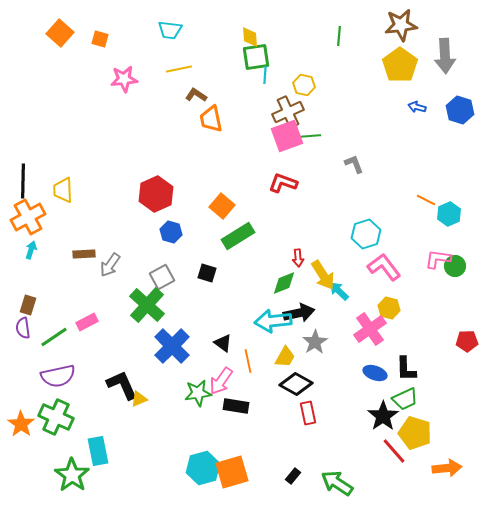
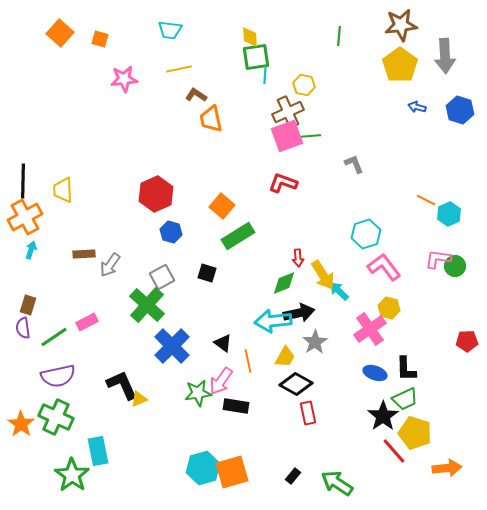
orange cross at (28, 217): moved 3 px left
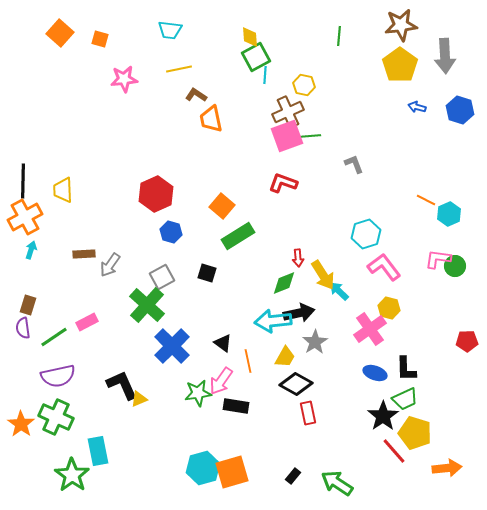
green square at (256, 57): rotated 20 degrees counterclockwise
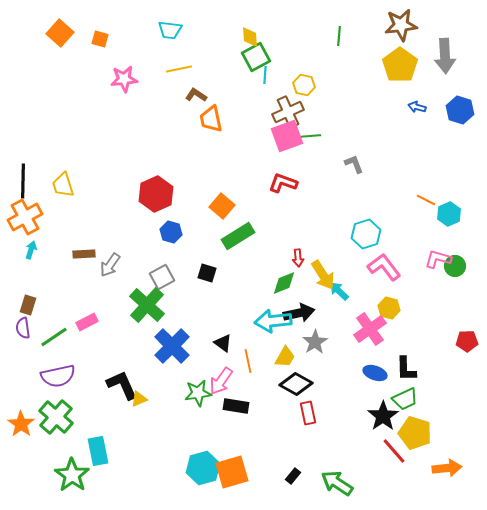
yellow trapezoid at (63, 190): moved 5 px up; rotated 16 degrees counterclockwise
pink L-shape at (438, 259): rotated 8 degrees clockwise
green cross at (56, 417): rotated 16 degrees clockwise
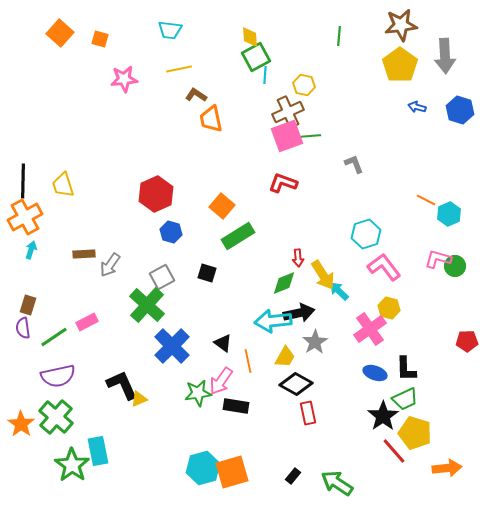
green star at (72, 475): moved 10 px up
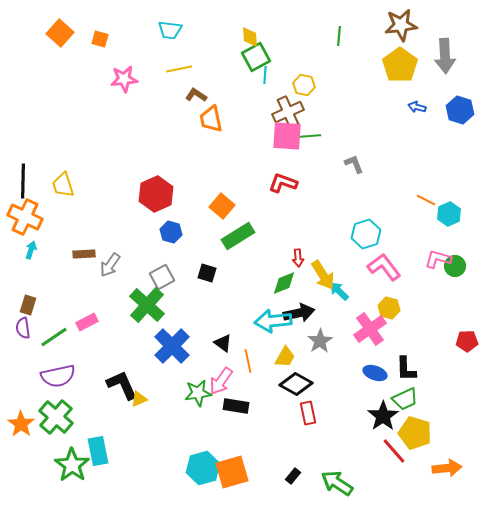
pink square at (287, 136): rotated 24 degrees clockwise
orange cross at (25, 217): rotated 36 degrees counterclockwise
gray star at (315, 342): moved 5 px right, 1 px up
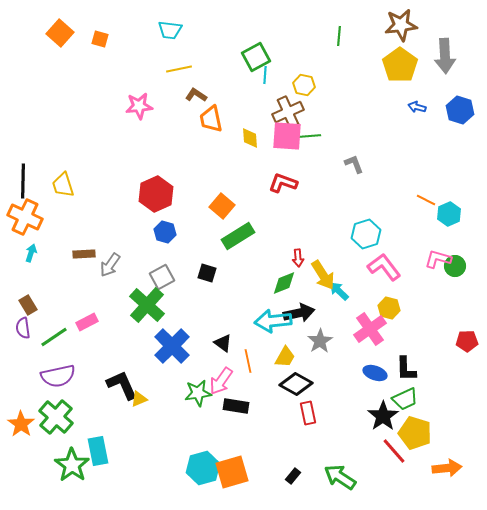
yellow diamond at (250, 37): moved 101 px down
pink star at (124, 79): moved 15 px right, 27 px down
blue hexagon at (171, 232): moved 6 px left
cyan arrow at (31, 250): moved 3 px down
brown rectangle at (28, 305): rotated 48 degrees counterclockwise
green arrow at (337, 483): moved 3 px right, 6 px up
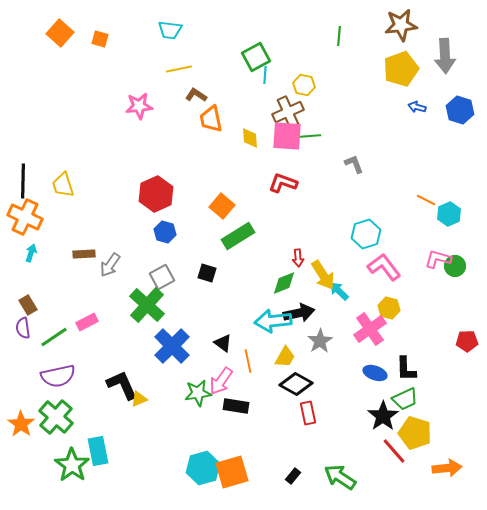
yellow pentagon at (400, 65): moved 1 px right, 4 px down; rotated 16 degrees clockwise
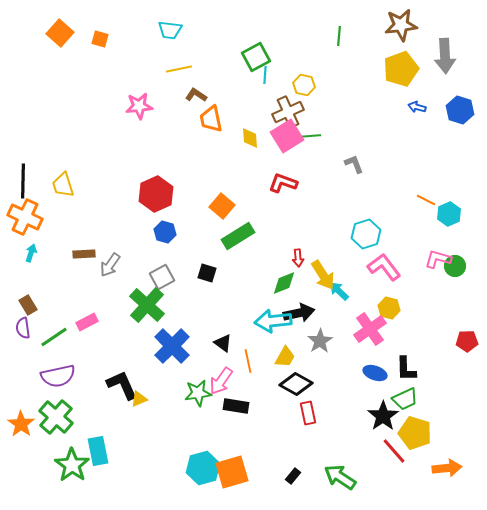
pink square at (287, 136): rotated 36 degrees counterclockwise
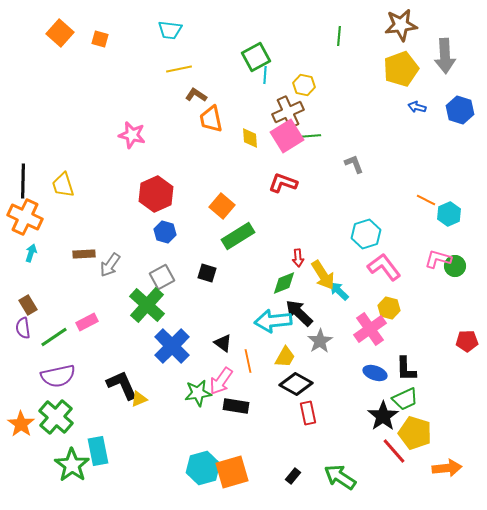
pink star at (139, 106): moved 7 px left, 29 px down; rotated 20 degrees clockwise
black arrow at (299, 313): rotated 124 degrees counterclockwise
